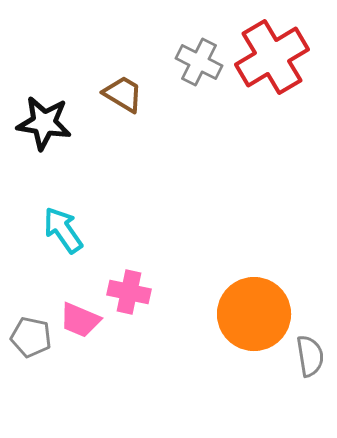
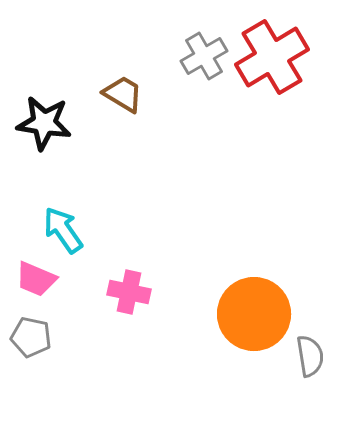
gray cross: moved 5 px right, 6 px up; rotated 33 degrees clockwise
pink trapezoid: moved 44 px left, 41 px up
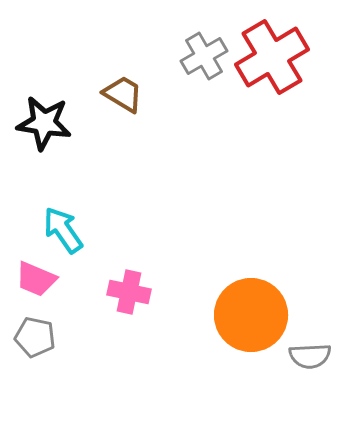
orange circle: moved 3 px left, 1 px down
gray pentagon: moved 4 px right
gray semicircle: rotated 96 degrees clockwise
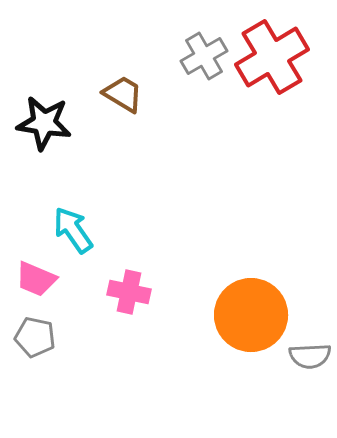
cyan arrow: moved 10 px right
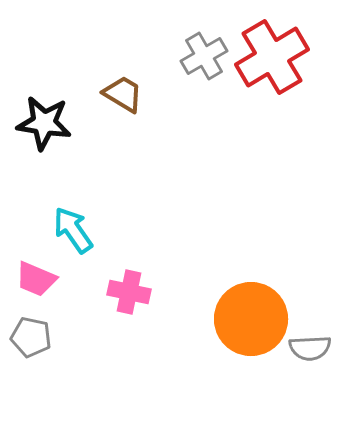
orange circle: moved 4 px down
gray pentagon: moved 4 px left
gray semicircle: moved 8 px up
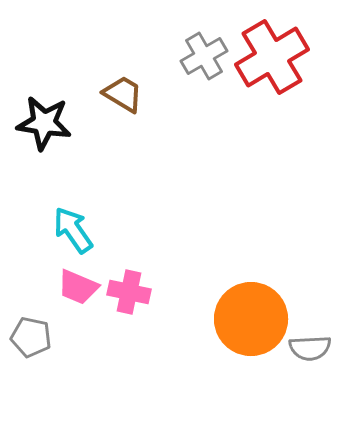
pink trapezoid: moved 42 px right, 8 px down
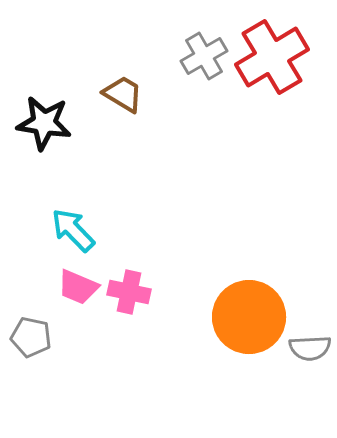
cyan arrow: rotated 9 degrees counterclockwise
orange circle: moved 2 px left, 2 px up
